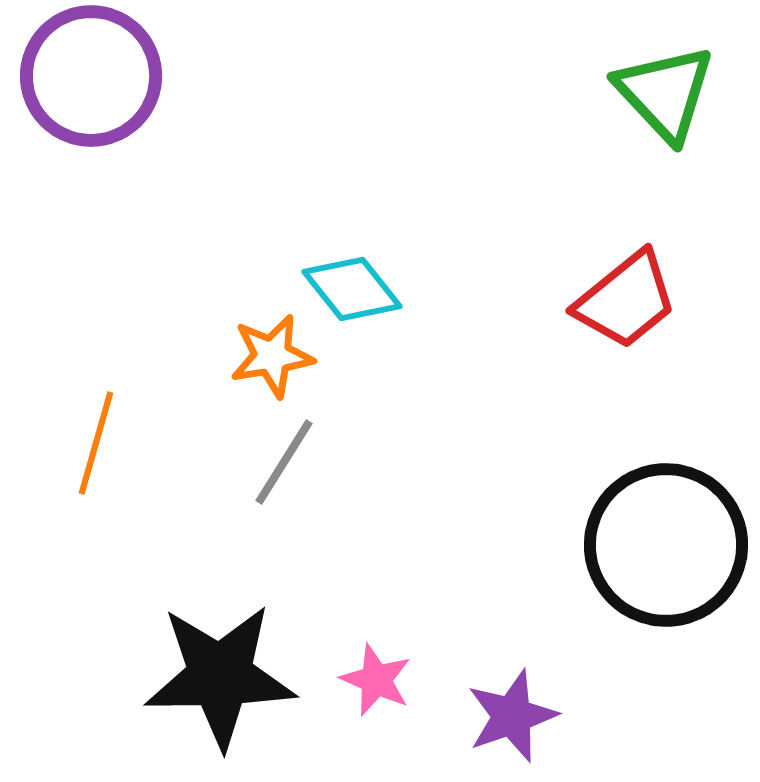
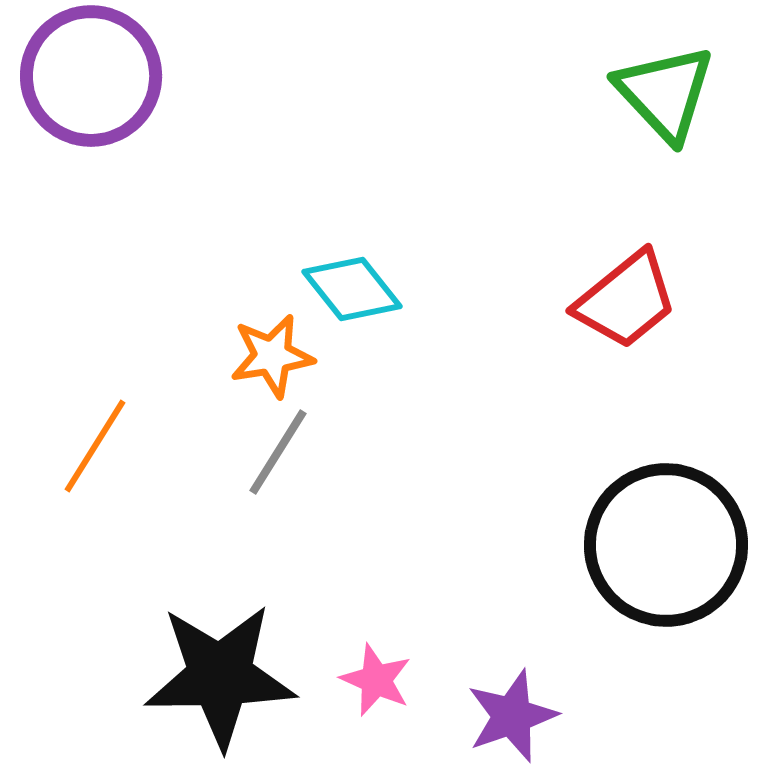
orange line: moved 1 px left, 3 px down; rotated 16 degrees clockwise
gray line: moved 6 px left, 10 px up
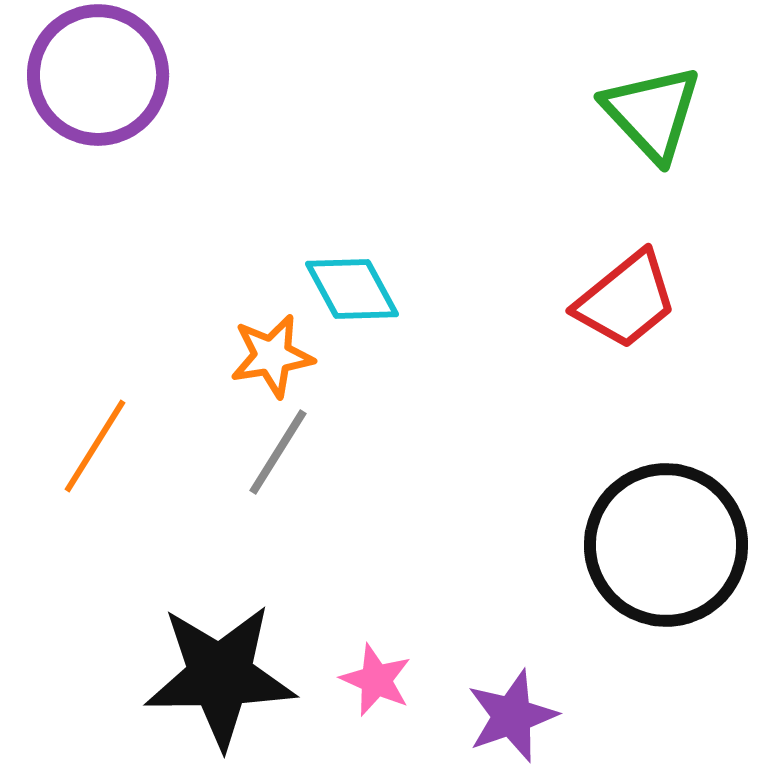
purple circle: moved 7 px right, 1 px up
green triangle: moved 13 px left, 20 px down
cyan diamond: rotated 10 degrees clockwise
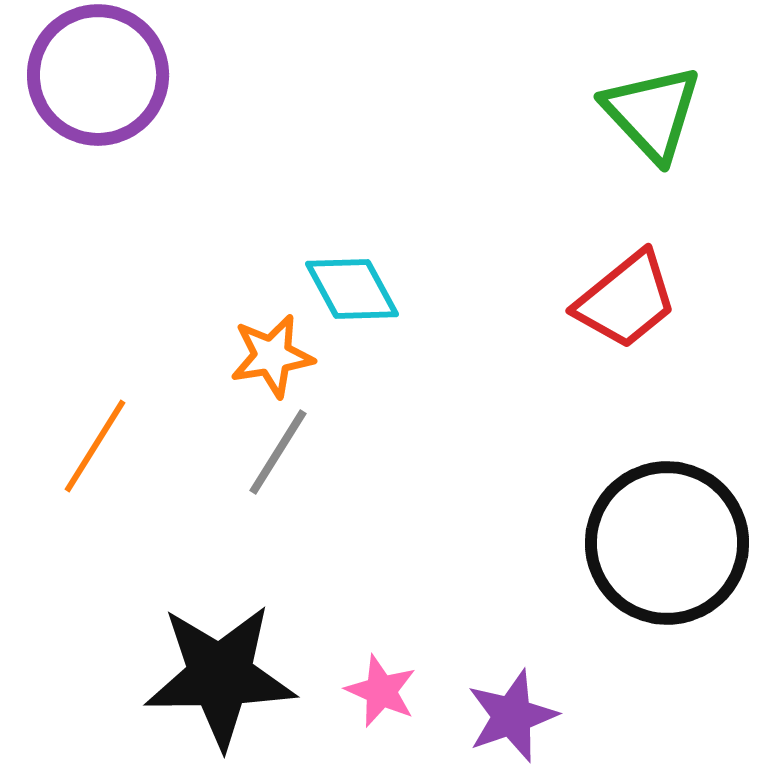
black circle: moved 1 px right, 2 px up
pink star: moved 5 px right, 11 px down
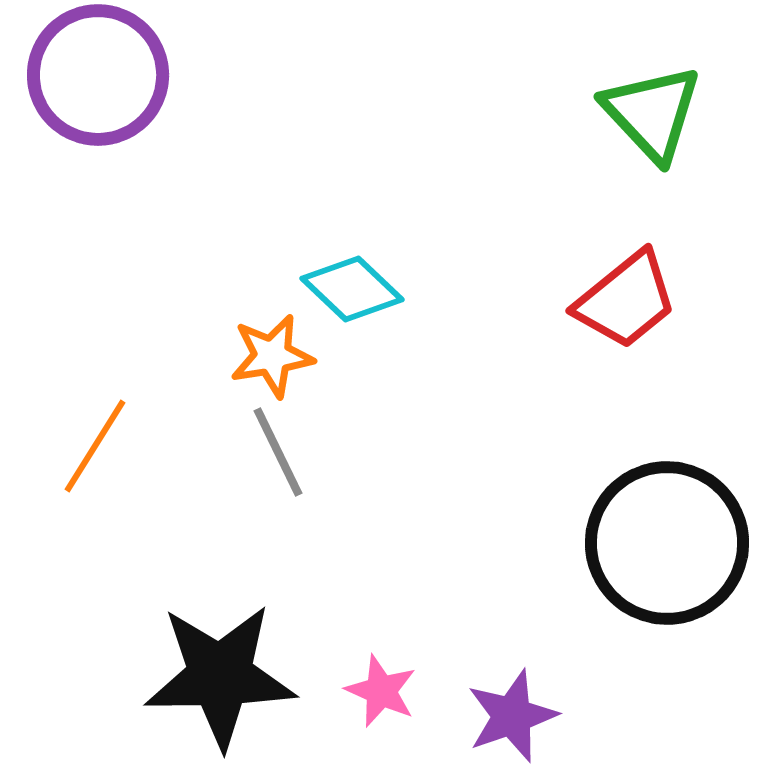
cyan diamond: rotated 18 degrees counterclockwise
gray line: rotated 58 degrees counterclockwise
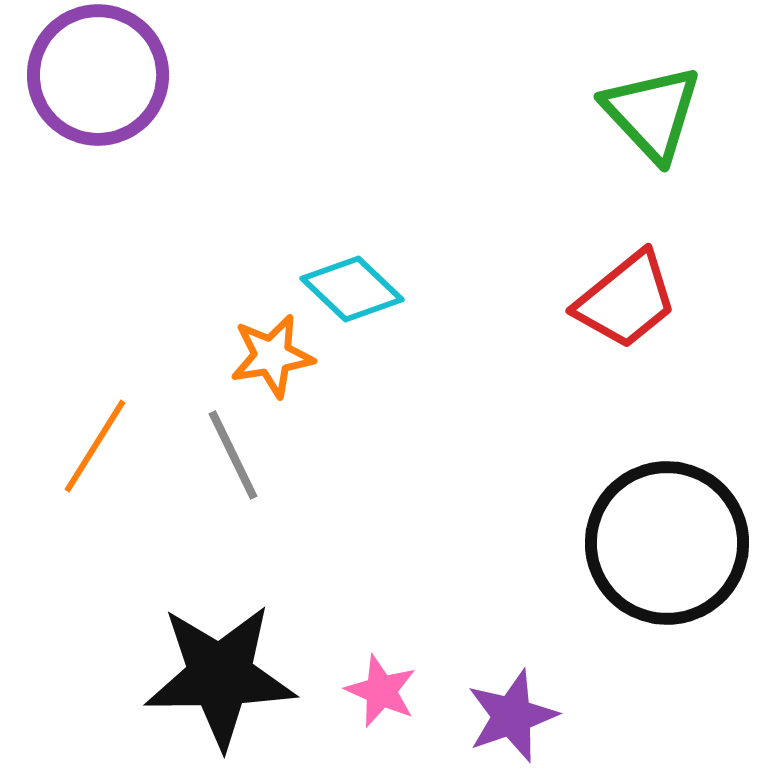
gray line: moved 45 px left, 3 px down
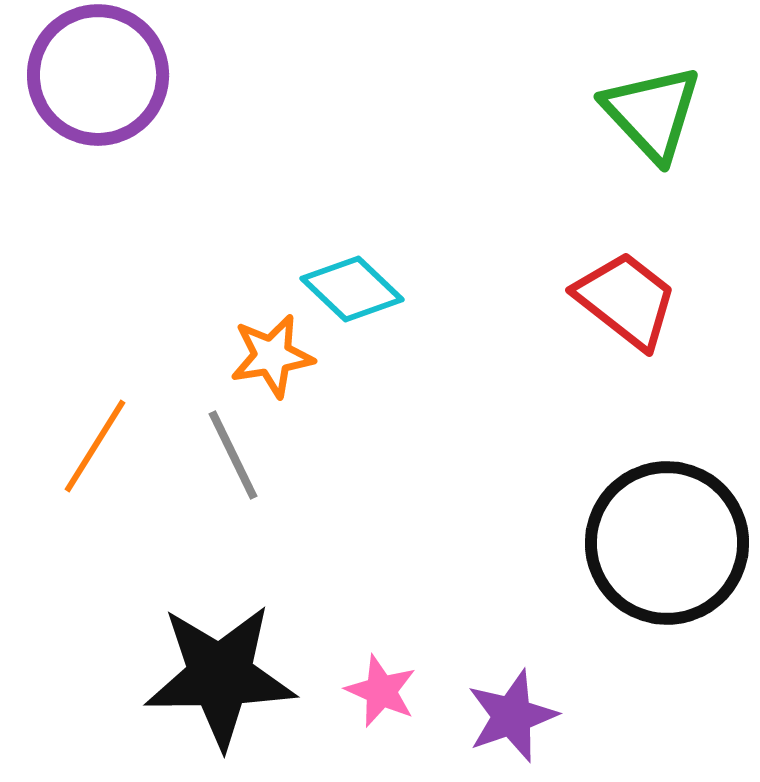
red trapezoid: rotated 103 degrees counterclockwise
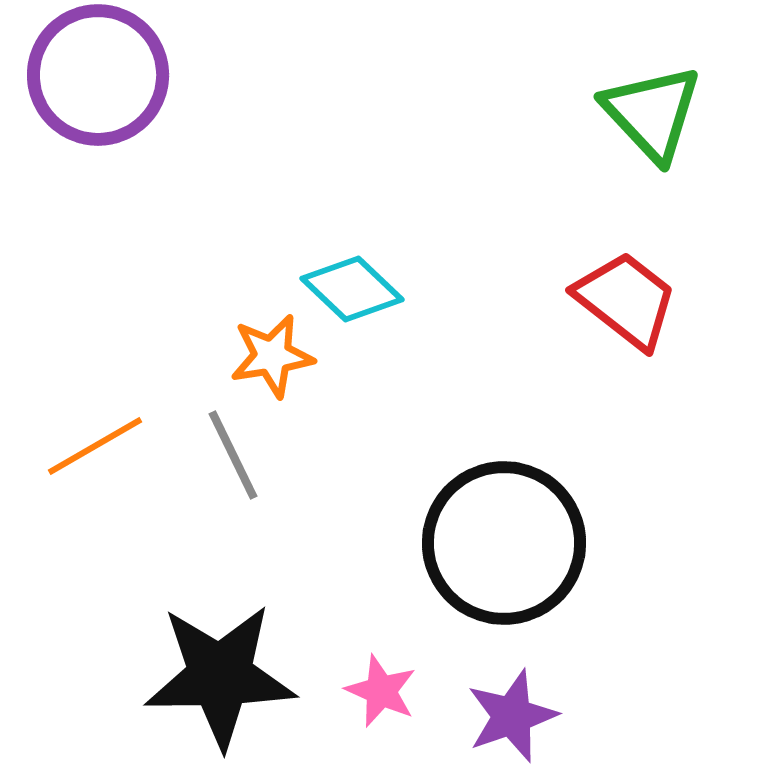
orange line: rotated 28 degrees clockwise
black circle: moved 163 px left
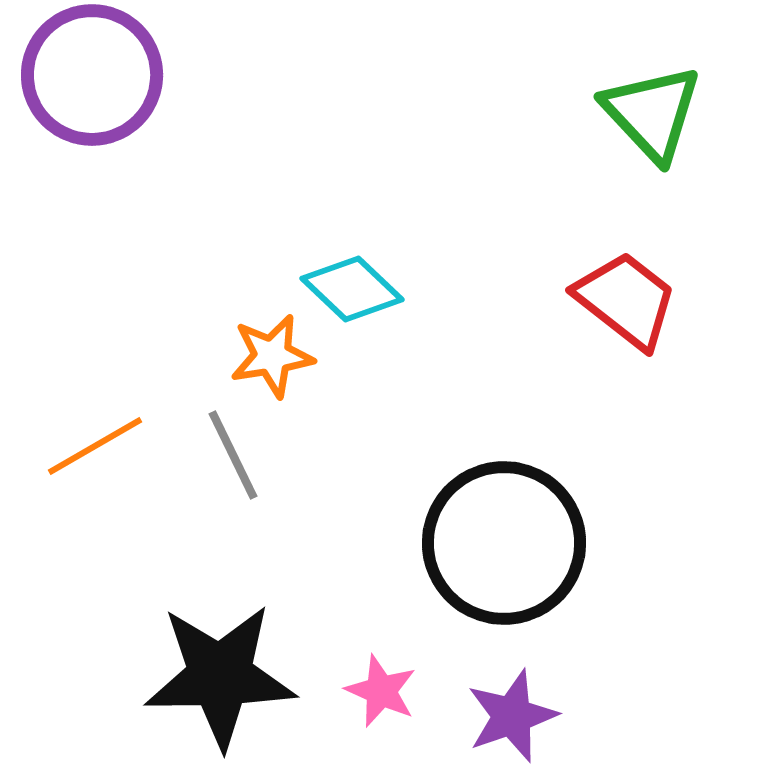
purple circle: moved 6 px left
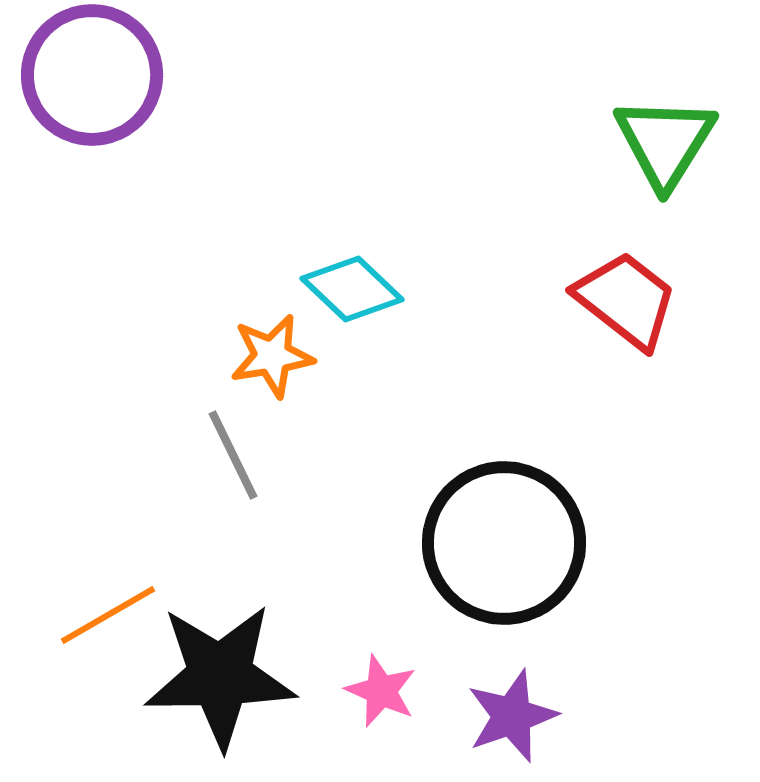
green triangle: moved 13 px right, 29 px down; rotated 15 degrees clockwise
orange line: moved 13 px right, 169 px down
